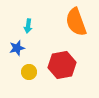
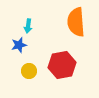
orange semicircle: rotated 16 degrees clockwise
blue star: moved 2 px right, 3 px up
yellow circle: moved 1 px up
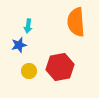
red hexagon: moved 2 px left, 2 px down
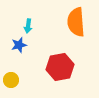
yellow circle: moved 18 px left, 9 px down
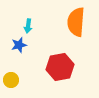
orange semicircle: rotated 8 degrees clockwise
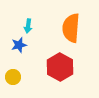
orange semicircle: moved 5 px left, 6 px down
red hexagon: rotated 20 degrees counterclockwise
yellow circle: moved 2 px right, 3 px up
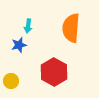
red hexagon: moved 6 px left, 5 px down
yellow circle: moved 2 px left, 4 px down
